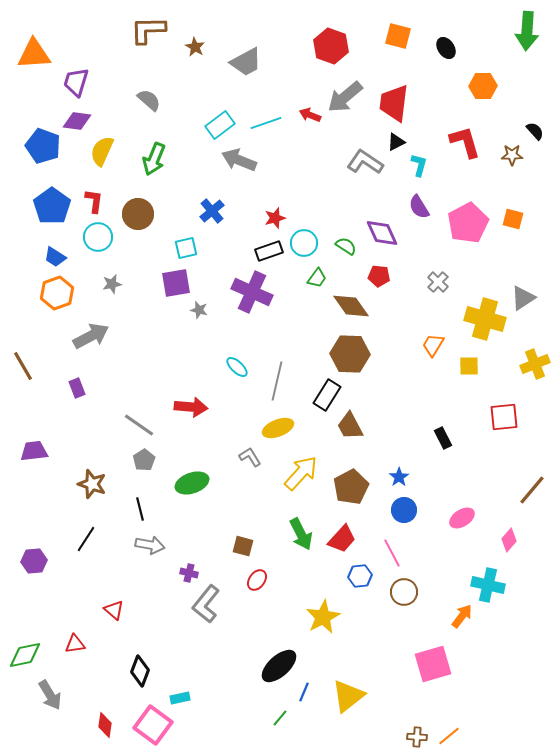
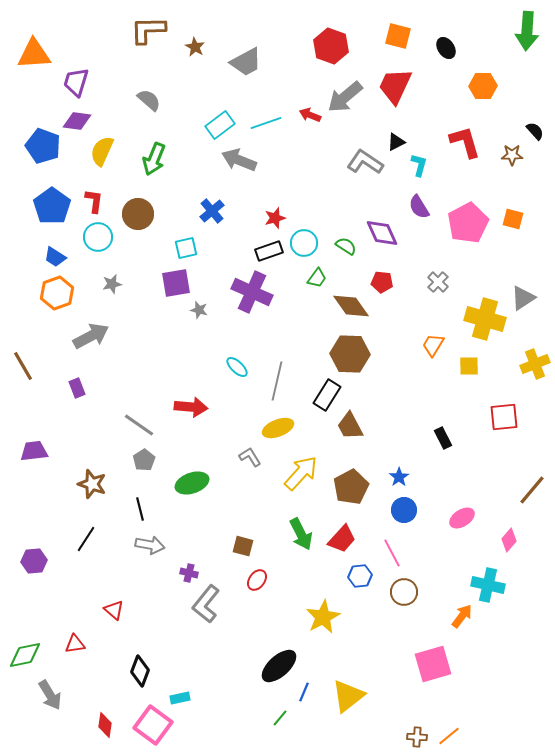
red trapezoid at (394, 103): moved 1 px right, 17 px up; rotated 18 degrees clockwise
red pentagon at (379, 276): moved 3 px right, 6 px down
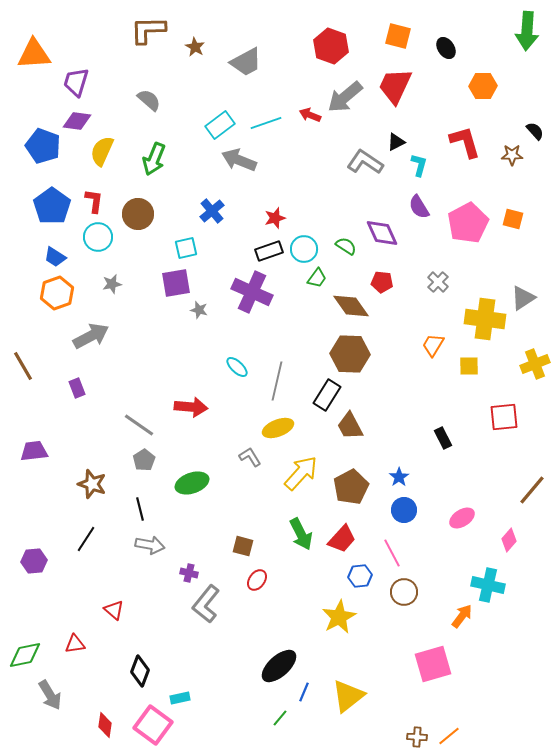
cyan circle at (304, 243): moved 6 px down
yellow cross at (485, 319): rotated 9 degrees counterclockwise
yellow star at (323, 617): moved 16 px right
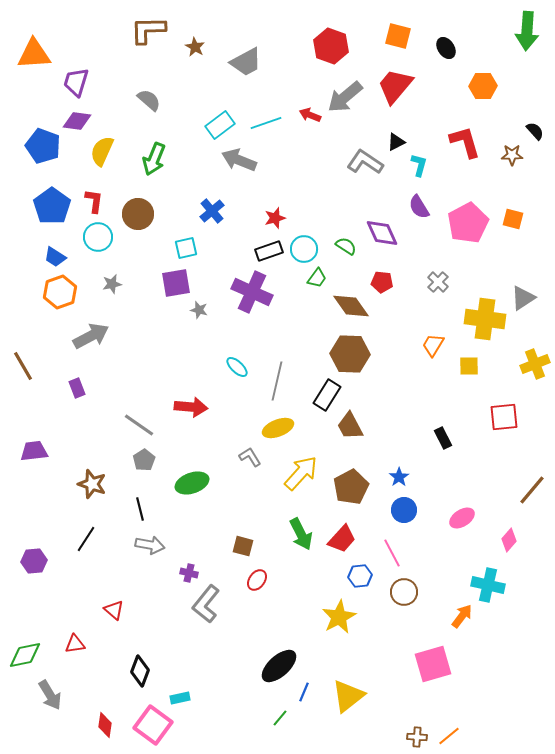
red trapezoid at (395, 86): rotated 15 degrees clockwise
orange hexagon at (57, 293): moved 3 px right, 1 px up
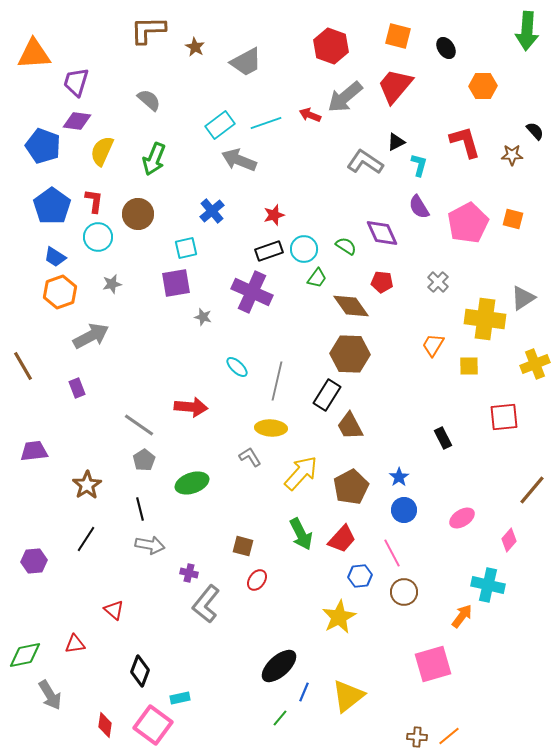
red star at (275, 218): moved 1 px left, 3 px up
gray star at (199, 310): moved 4 px right, 7 px down
yellow ellipse at (278, 428): moved 7 px left; rotated 24 degrees clockwise
brown star at (92, 484): moved 5 px left, 1 px down; rotated 20 degrees clockwise
